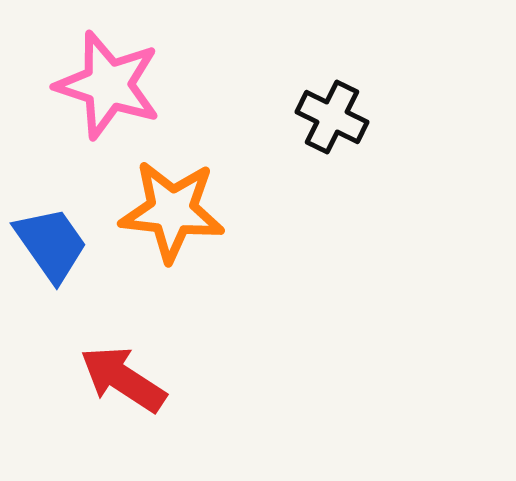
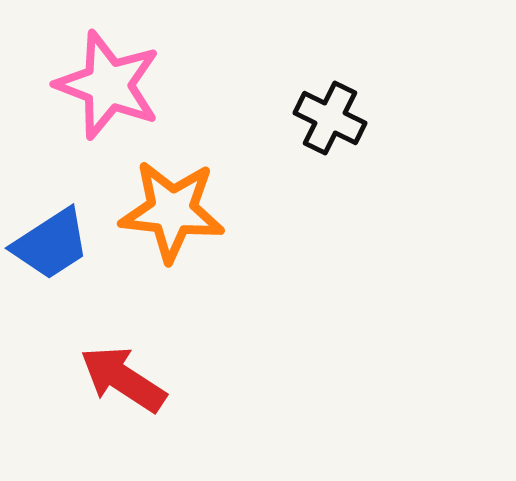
pink star: rotated 3 degrees clockwise
black cross: moved 2 px left, 1 px down
blue trapezoid: rotated 92 degrees clockwise
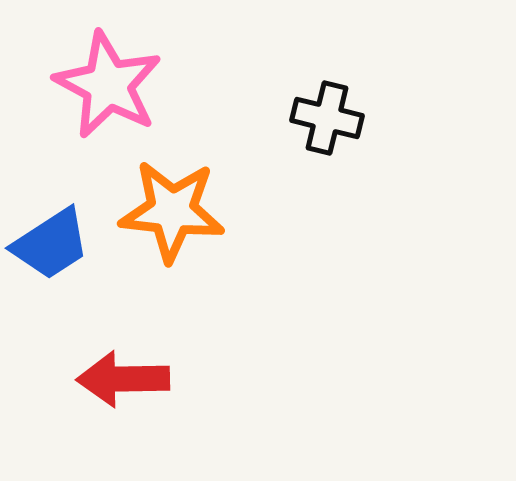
pink star: rotated 7 degrees clockwise
black cross: moved 3 px left; rotated 12 degrees counterclockwise
red arrow: rotated 34 degrees counterclockwise
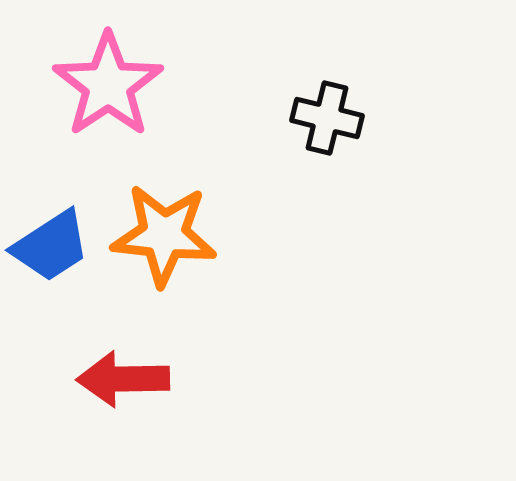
pink star: rotated 10 degrees clockwise
orange star: moved 8 px left, 24 px down
blue trapezoid: moved 2 px down
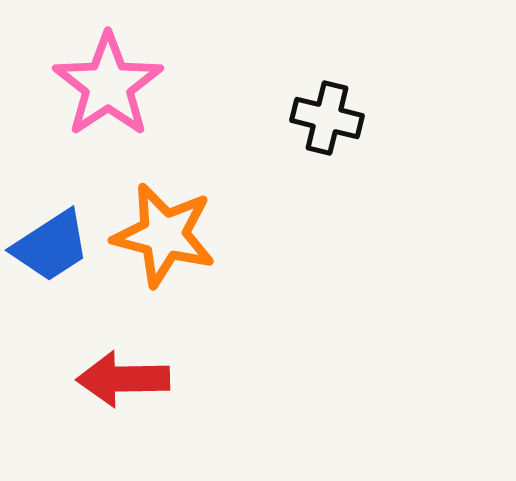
orange star: rotated 8 degrees clockwise
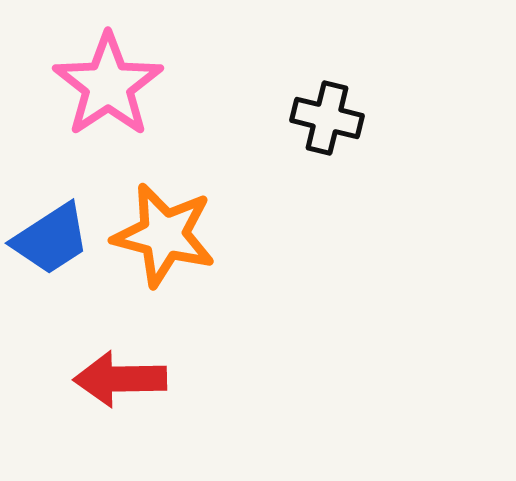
blue trapezoid: moved 7 px up
red arrow: moved 3 px left
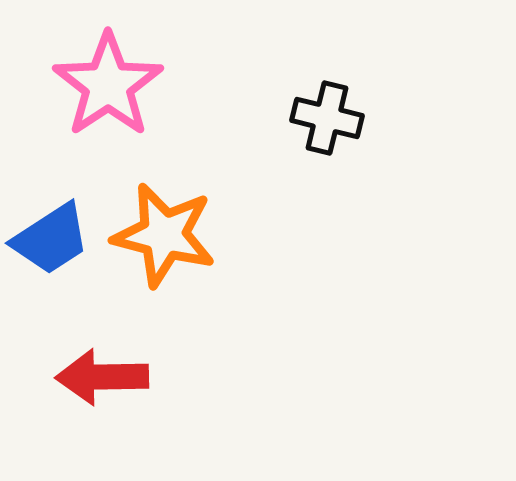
red arrow: moved 18 px left, 2 px up
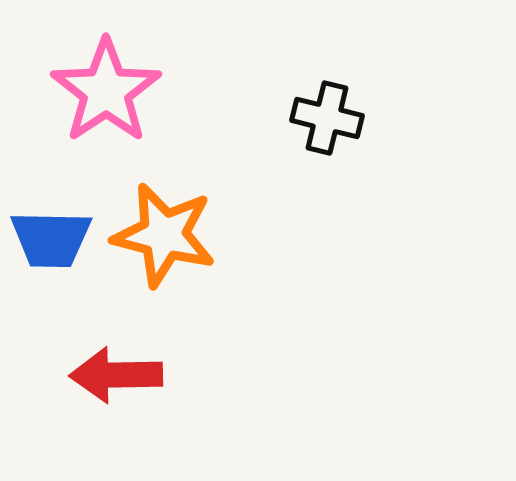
pink star: moved 2 px left, 6 px down
blue trapezoid: rotated 34 degrees clockwise
red arrow: moved 14 px right, 2 px up
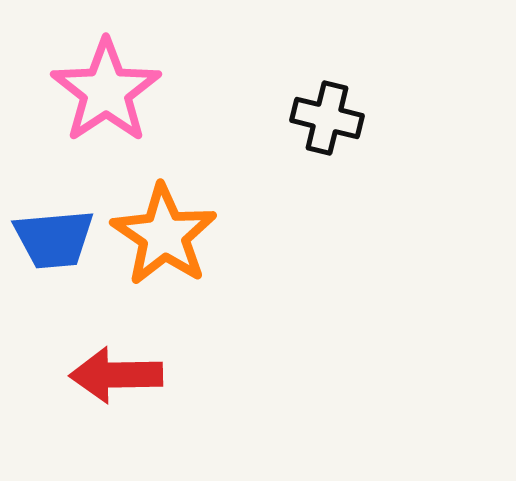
orange star: rotated 20 degrees clockwise
blue trapezoid: moved 3 px right; rotated 6 degrees counterclockwise
